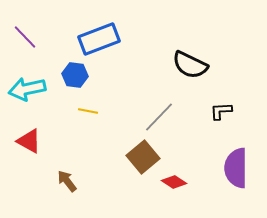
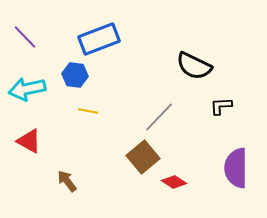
black semicircle: moved 4 px right, 1 px down
black L-shape: moved 5 px up
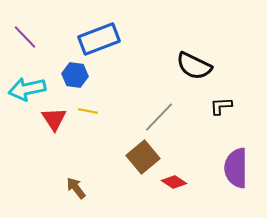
red triangle: moved 25 px right, 22 px up; rotated 28 degrees clockwise
brown arrow: moved 9 px right, 7 px down
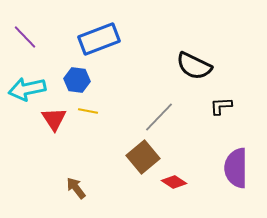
blue hexagon: moved 2 px right, 5 px down
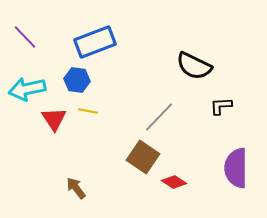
blue rectangle: moved 4 px left, 3 px down
brown square: rotated 16 degrees counterclockwise
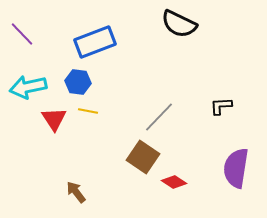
purple line: moved 3 px left, 3 px up
black semicircle: moved 15 px left, 42 px up
blue hexagon: moved 1 px right, 2 px down
cyan arrow: moved 1 px right, 2 px up
purple semicircle: rotated 9 degrees clockwise
brown arrow: moved 4 px down
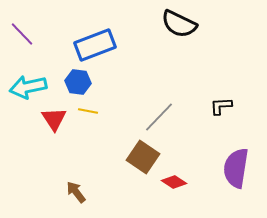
blue rectangle: moved 3 px down
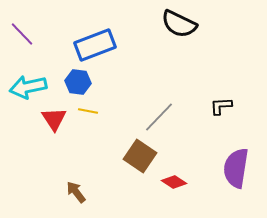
brown square: moved 3 px left, 1 px up
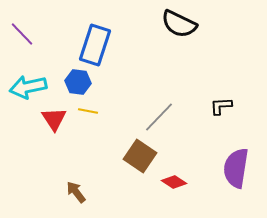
blue rectangle: rotated 51 degrees counterclockwise
